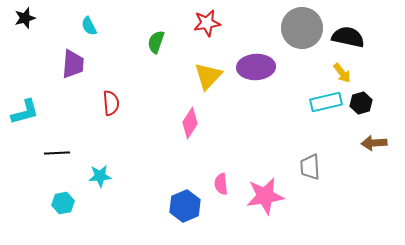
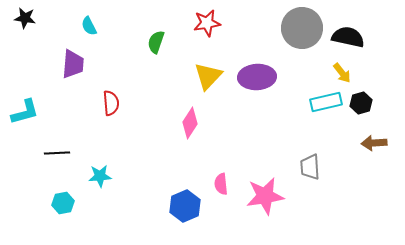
black star: rotated 25 degrees clockwise
purple ellipse: moved 1 px right, 10 px down
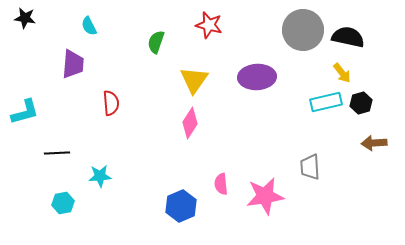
red star: moved 2 px right, 2 px down; rotated 24 degrees clockwise
gray circle: moved 1 px right, 2 px down
yellow triangle: moved 14 px left, 4 px down; rotated 8 degrees counterclockwise
blue hexagon: moved 4 px left
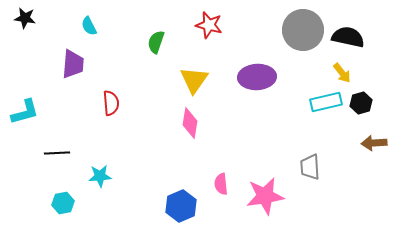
pink diamond: rotated 24 degrees counterclockwise
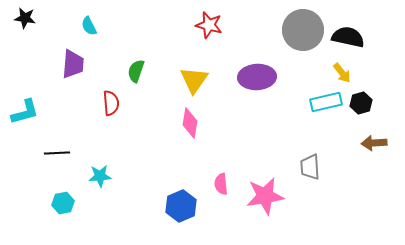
green semicircle: moved 20 px left, 29 px down
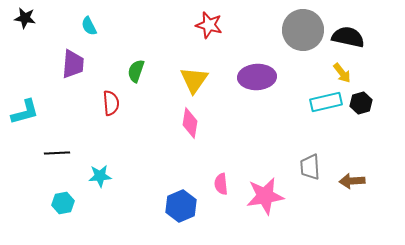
brown arrow: moved 22 px left, 38 px down
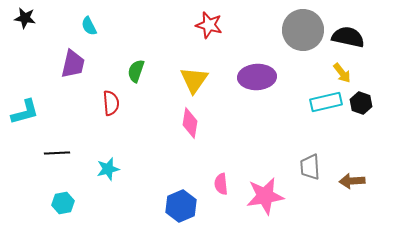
purple trapezoid: rotated 8 degrees clockwise
black hexagon: rotated 25 degrees counterclockwise
cyan star: moved 8 px right, 7 px up; rotated 10 degrees counterclockwise
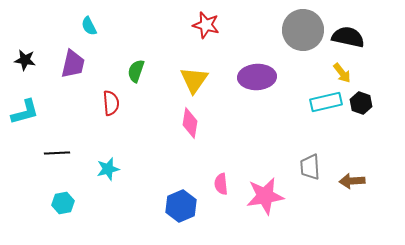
black star: moved 42 px down
red star: moved 3 px left
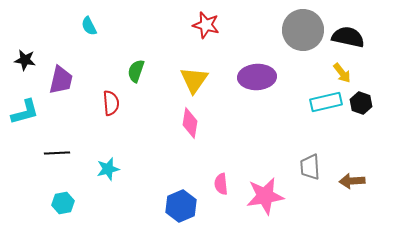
purple trapezoid: moved 12 px left, 16 px down
